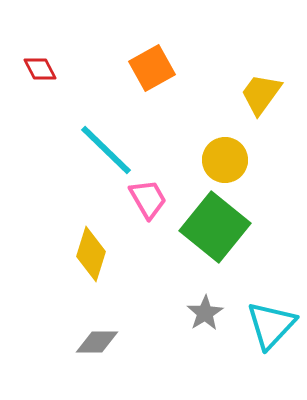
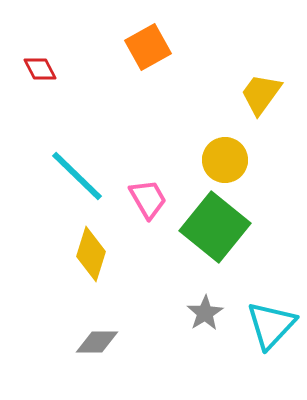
orange square: moved 4 px left, 21 px up
cyan line: moved 29 px left, 26 px down
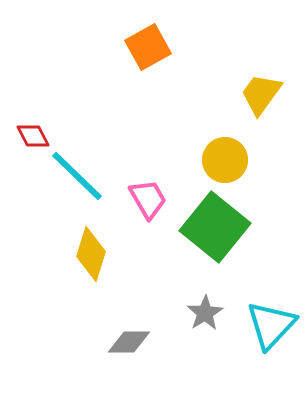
red diamond: moved 7 px left, 67 px down
gray diamond: moved 32 px right
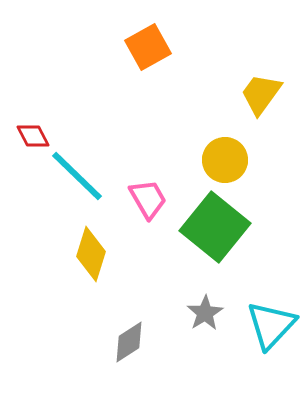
gray diamond: rotated 33 degrees counterclockwise
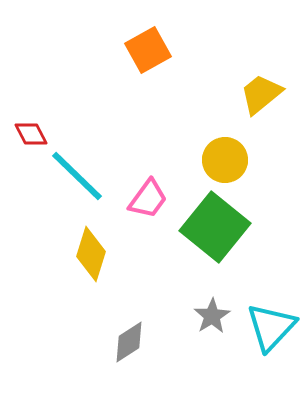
orange square: moved 3 px down
yellow trapezoid: rotated 15 degrees clockwise
red diamond: moved 2 px left, 2 px up
pink trapezoid: rotated 66 degrees clockwise
gray star: moved 7 px right, 3 px down
cyan triangle: moved 2 px down
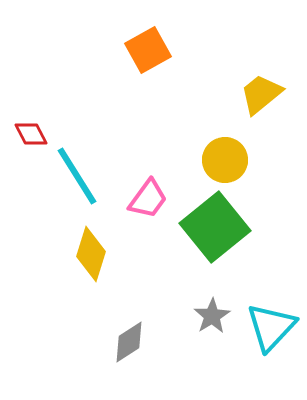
cyan line: rotated 14 degrees clockwise
green square: rotated 12 degrees clockwise
